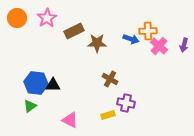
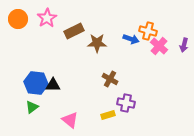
orange circle: moved 1 px right, 1 px down
orange cross: rotated 18 degrees clockwise
green triangle: moved 2 px right, 1 px down
pink triangle: rotated 12 degrees clockwise
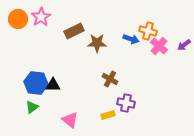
pink star: moved 6 px left, 1 px up
purple arrow: rotated 40 degrees clockwise
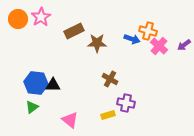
blue arrow: moved 1 px right
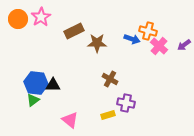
green triangle: moved 1 px right, 7 px up
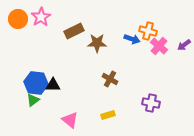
purple cross: moved 25 px right
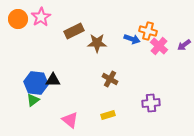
black triangle: moved 5 px up
purple cross: rotated 18 degrees counterclockwise
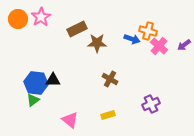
brown rectangle: moved 3 px right, 2 px up
purple cross: moved 1 px down; rotated 18 degrees counterclockwise
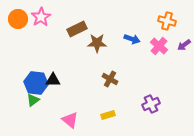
orange cross: moved 19 px right, 10 px up
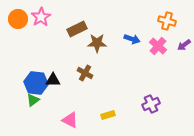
pink cross: moved 1 px left
brown cross: moved 25 px left, 6 px up
pink triangle: rotated 12 degrees counterclockwise
